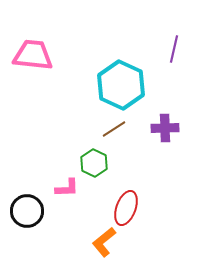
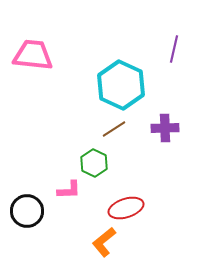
pink L-shape: moved 2 px right, 2 px down
red ellipse: rotated 52 degrees clockwise
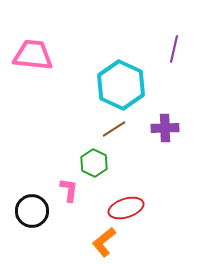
pink L-shape: rotated 80 degrees counterclockwise
black circle: moved 5 px right
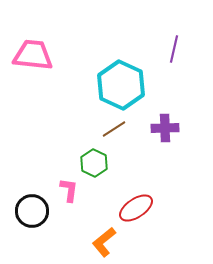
red ellipse: moved 10 px right; rotated 16 degrees counterclockwise
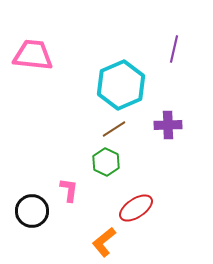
cyan hexagon: rotated 12 degrees clockwise
purple cross: moved 3 px right, 3 px up
green hexagon: moved 12 px right, 1 px up
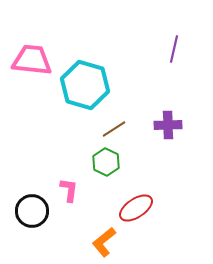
pink trapezoid: moved 1 px left, 5 px down
cyan hexagon: moved 36 px left; rotated 21 degrees counterclockwise
